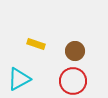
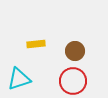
yellow rectangle: rotated 24 degrees counterclockwise
cyan triangle: rotated 10 degrees clockwise
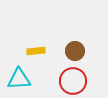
yellow rectangle: moved 7 px down
cyan triangle: rotated 15 degrees clockwise
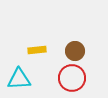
yellow rectangle: moved 1 px right, 1 px up
red circle: moved 1 px left, 3 px up
